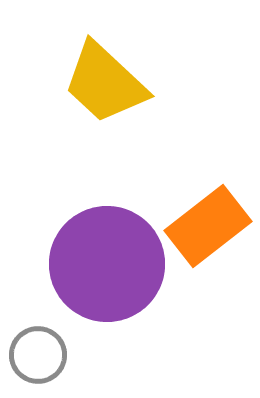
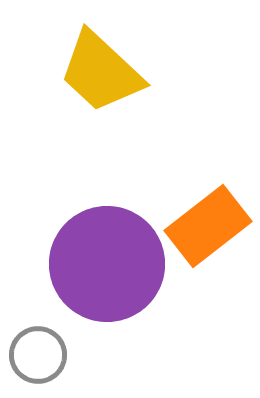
yellow trapezoid: moved 4 px left, 11 px up
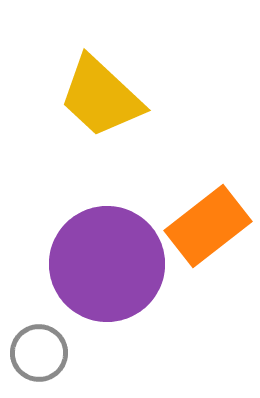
yellow trapezoid: moved 25 px down
gray circle: moved 1 px right, 2 px up
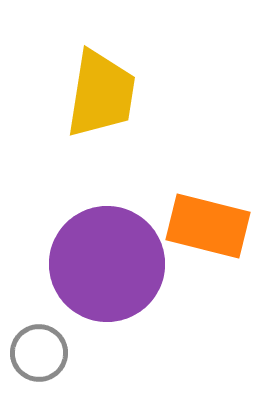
yellow trapezoid: moved 3 px up; rotated 124 degrees counterclockwise
orange rectangle: rotated 52 degrees clockwise
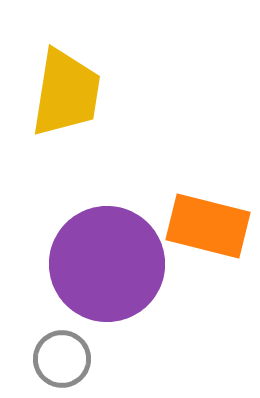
yellow trapezoid: moved 35 px left, 1 px up
gray circle: moved 23 px right, 6 px down
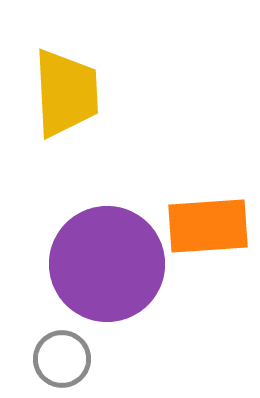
yellow trapezoid: rotated 12 degrees counterclockwise
orange rectangle: rotated 18 degrees counterclockwise
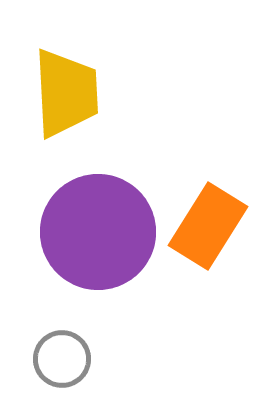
orange rectangle: rotated 54 degrees counterclockwise
purple circle: moved 9 px left, 32 px up
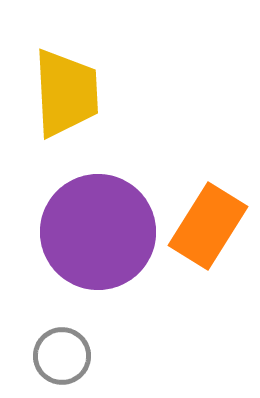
gray circle: moved 3 px up
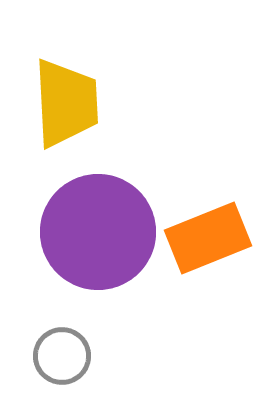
yellow trapezoid: moved 10 px down
orange rectangle: moved 12 px down; rotated 36 degrees clockwise
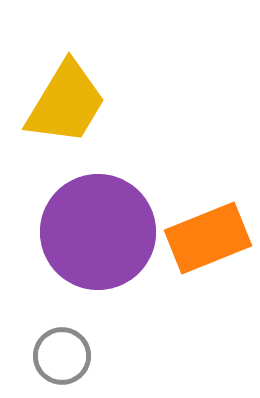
yellow trapezoid: rotated 34 degrees clockwise
